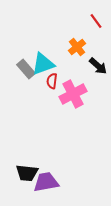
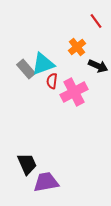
black arrow: rotated 18 degrees counterclockwise
pink cross: moved 1 px right, 2 px up
black trapezoid: moved 9 px up; rotated 120 degrees counterclockwise
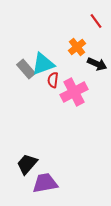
black arrow: moved 1 px left, 2 px up
red semicircle: moved 1 px right, 1 px up
black trapezoid: rotated 115 degrees counterclockwise
purple trapezoid: moved 1 px left, 1 px down
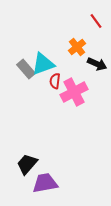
red semicircle: moved 2 px right, 1 px down
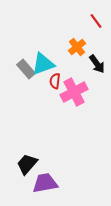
black arrow: rotated 30 degrees clockwise
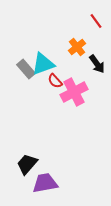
red semicircle: rotated 49 degrees counterclockwise
